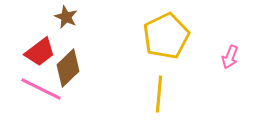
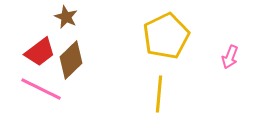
brown diamond: moved 3 px right, 8 px up
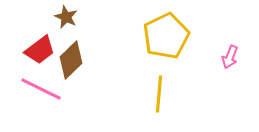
red trapezoid: moved 2 px up
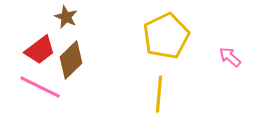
pink arrow: rotated 110 degrees clockwise
pink line: moved 1 px left, 2 px up
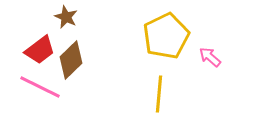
pink arrow: moved 20 px left
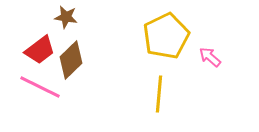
brown star: rotated 15 degrees counterclockwise
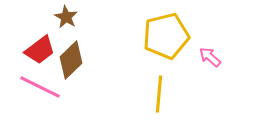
brown star: rotated 20 degrees clockwise
yellow pentagon: rotated 12 degrees clockwise
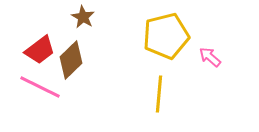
brown star: moved 17 px right
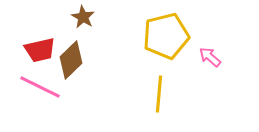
red trapezoid: rotated 24 degrees clockwise
